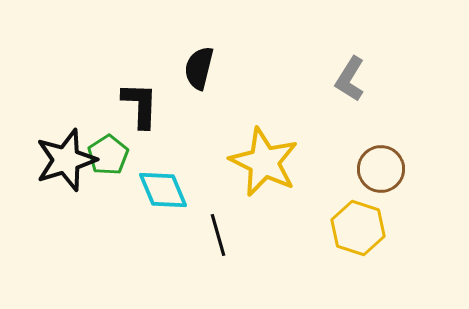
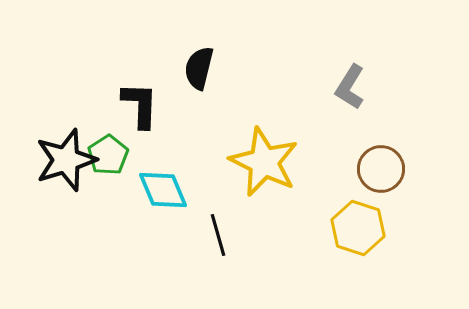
gray L-shape: moved 8 px down
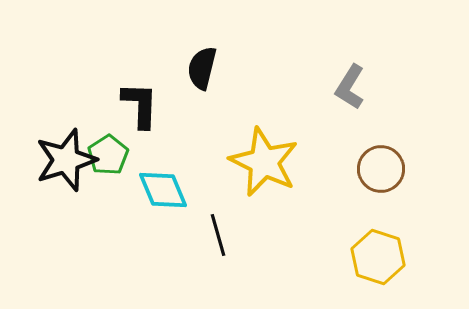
black semicircle: moved 3 px right
yellow hexagon: moved 20 px right, 29 px down
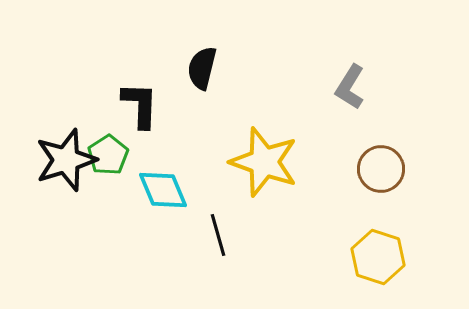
yellow star: rotated 6 degrees counterclockwise
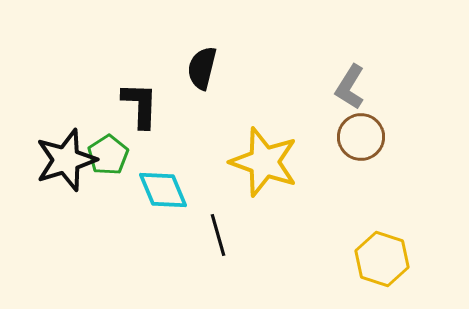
brown circle: moved 20 px left, 32 px up
yellow hexagon: moved 4 px right, 2 px down
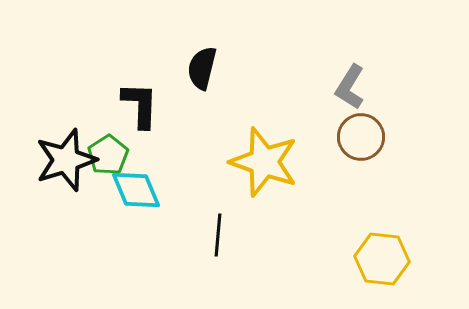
cyan diamond: moved 27 px left
black line: rotated 21 degrees clockwise
yellow hexagon: rotated 12 degrees counterclockwise
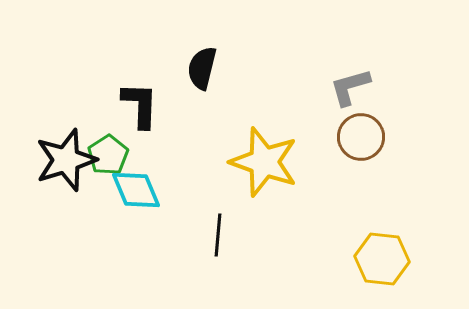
gray L-shape: rotated 42 degrees clockwise
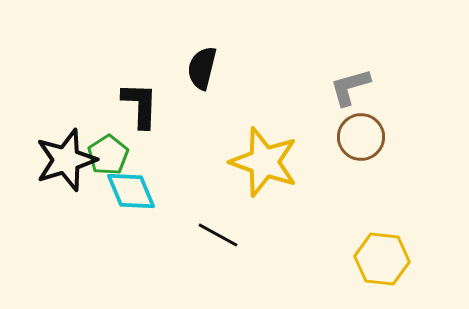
cyan diamond: moved 5 px left, 1 px down
black line: rotated 66 degrees counterclockwise
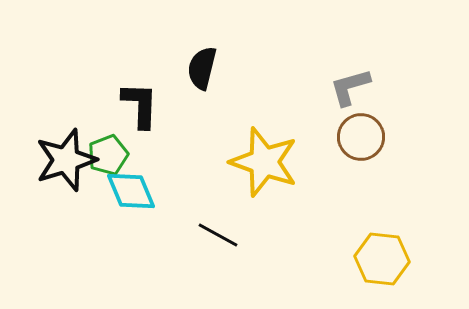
green pentagon: rotated 12 degrees clockwise
